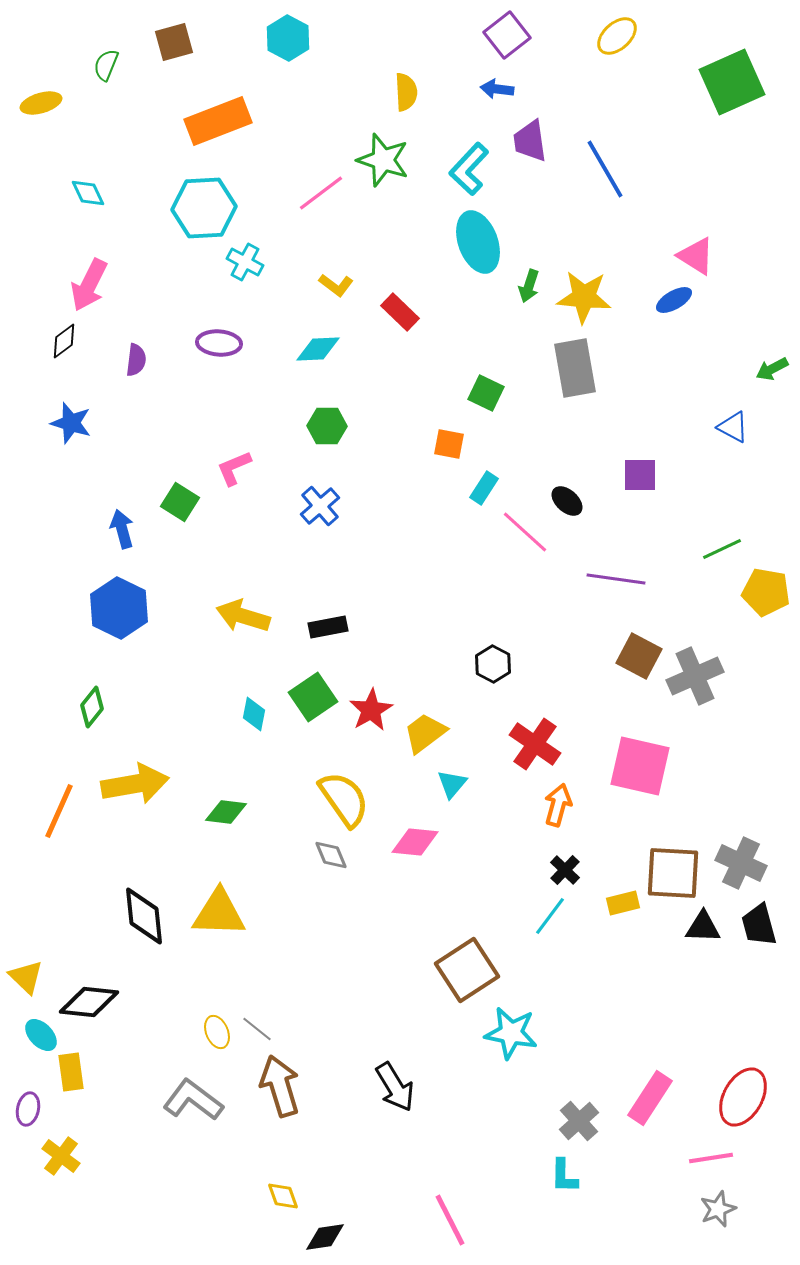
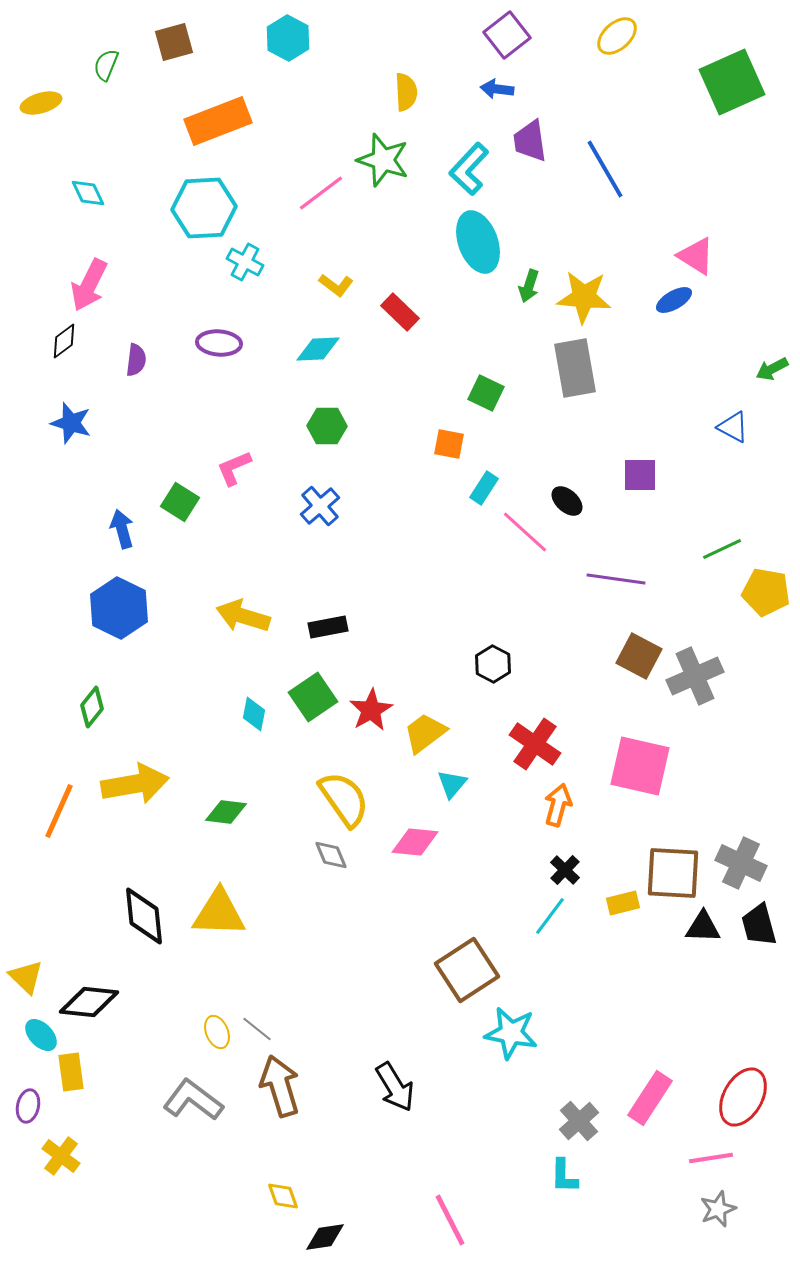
purple ellipse at (28, 1109): moved 3 px up
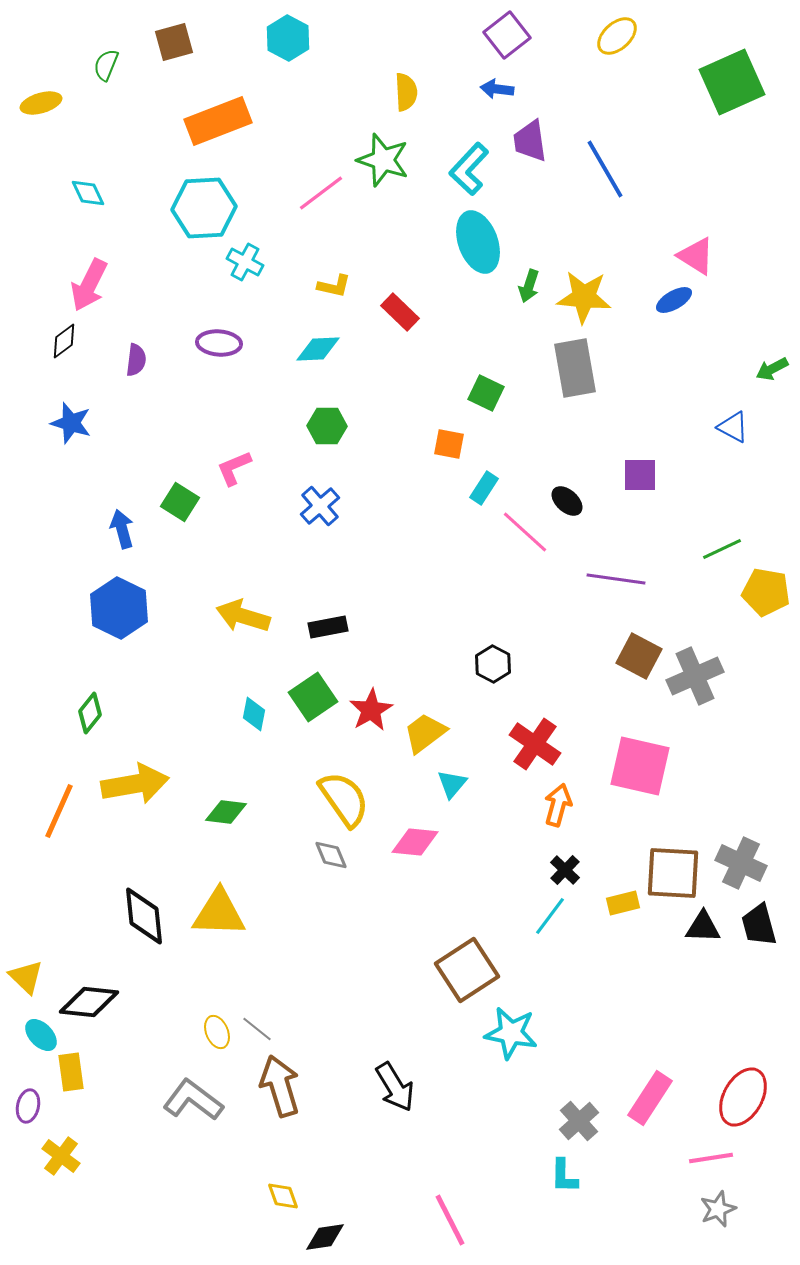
yellow L-shape at (336, 285): moved 2 px left, 1 px down; rotated 24 degrees counterclockwise
green diamond at (92, 707): moved 2 px left, 6 px down
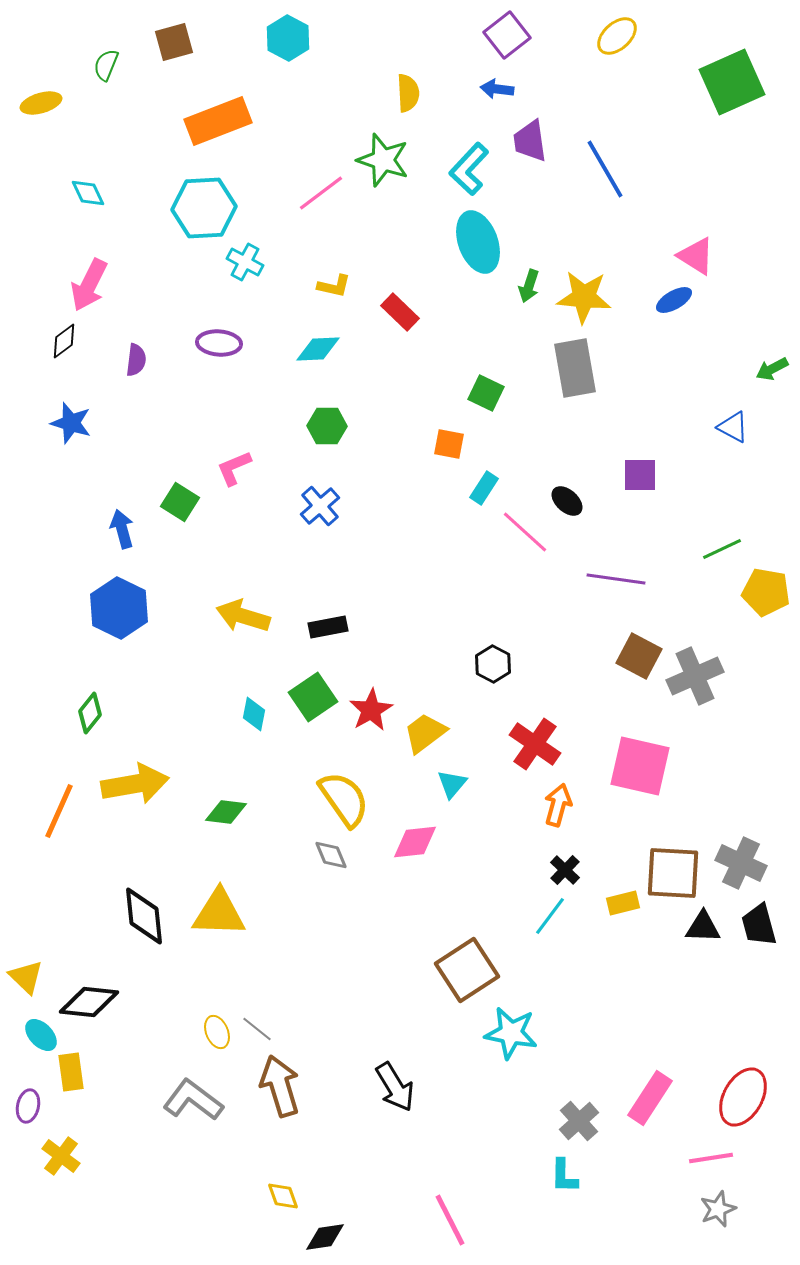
yellow semicircle at (406, 92): moved 2 px right, 1 px down
pink diamond at (415, 842): rotated 12 degrees counterclockwise
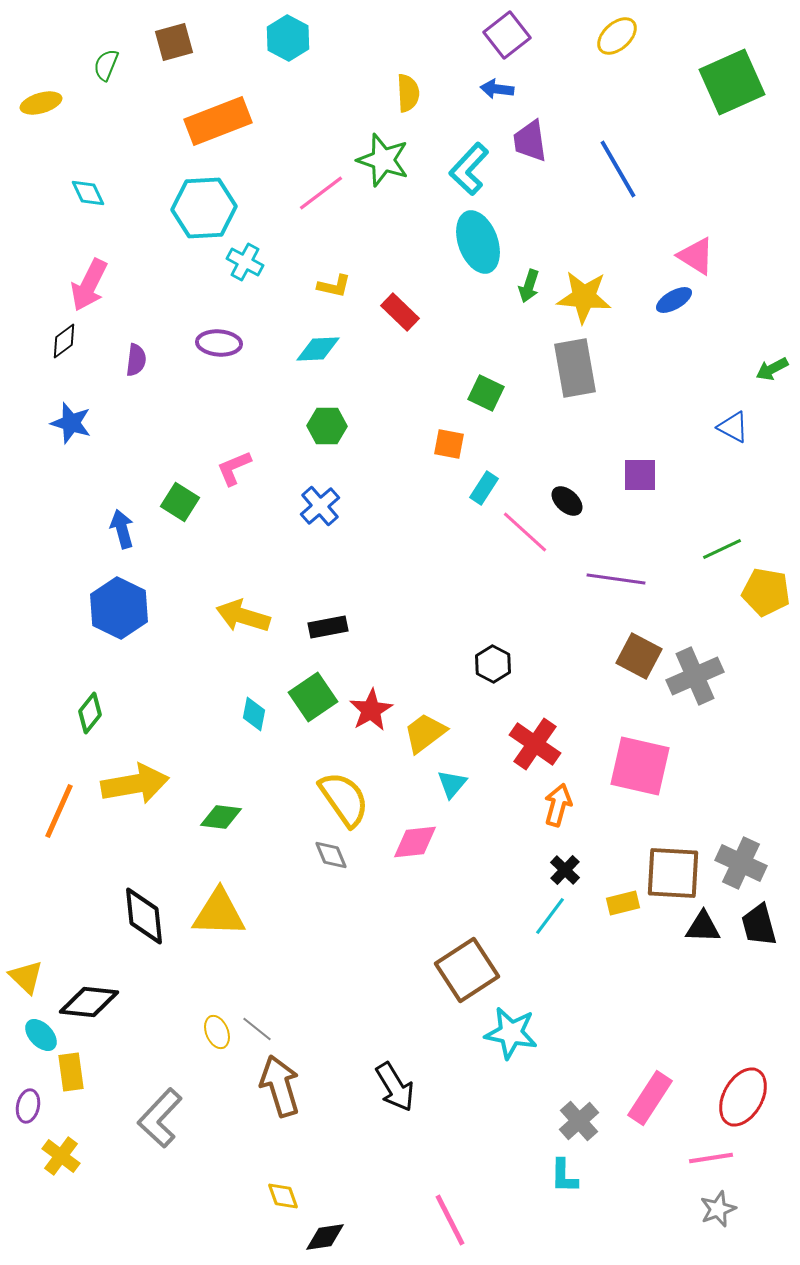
blue line at (605, 169): moved 13 px right
green diamond at (226, 812): moved 5 px left, 5 px down
gray L-shape at (193, 1100): moved 33 px left, 18 px down; rotated 84 degrees counterclockwise
